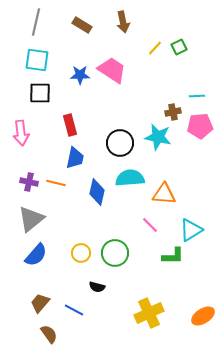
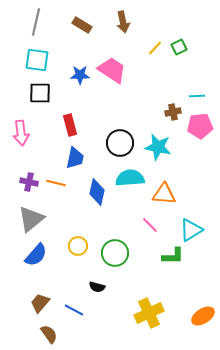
cyan star: moved 10 px down
yellow circle: moved 3 px left, 7 px up
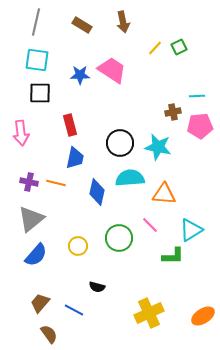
green circle: moved 4 px right, 15 px up
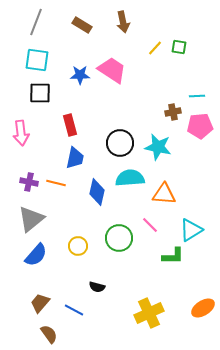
gray line: rotated 8 degrees clockwise
green square: rotated 35 degrees clockwise
orange ellipse: moved 8 px up
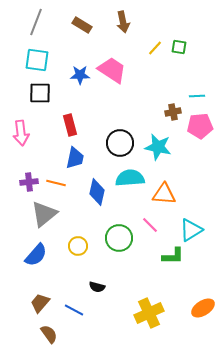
purple cross: rotated 18 degrees counterclockwise
gray triangle: moved 13 px right, 5 px up
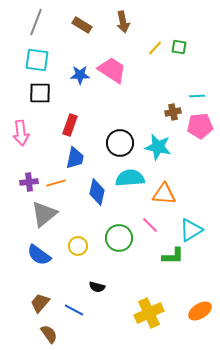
red rectangle: rotated 35 degrees clockwise
orange line: rotated 30 degrees counterclockwise
blue semicircle: moved 3 px right; rotated 85 degrees clockwise
orange ellipse: moved 3 px left, 3 px down
